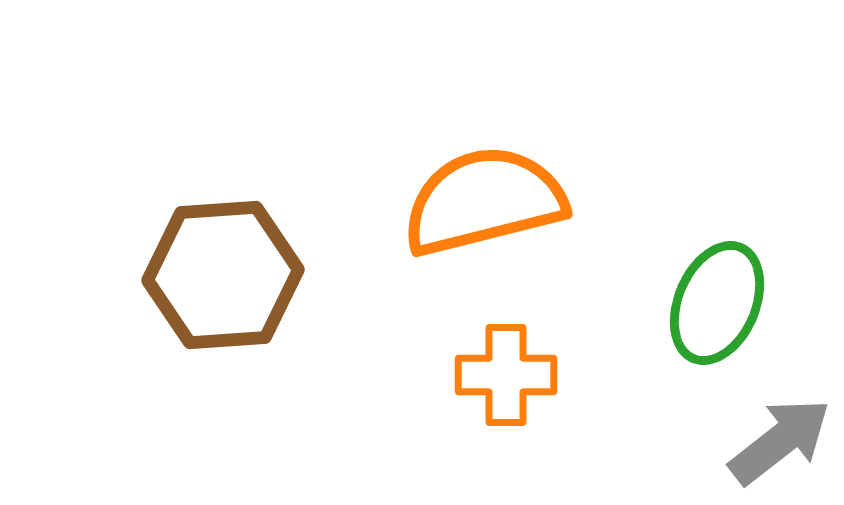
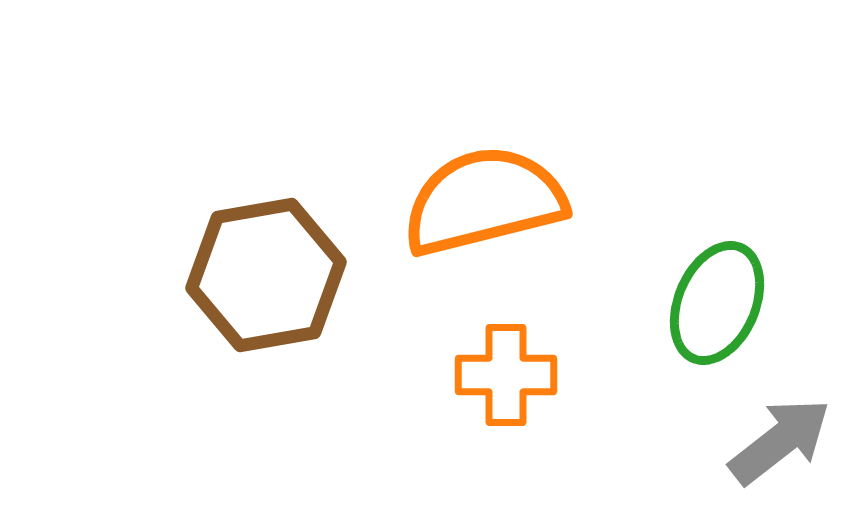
brown hexagon: moved 43 px right; rotated 6 degrees counterclockwise
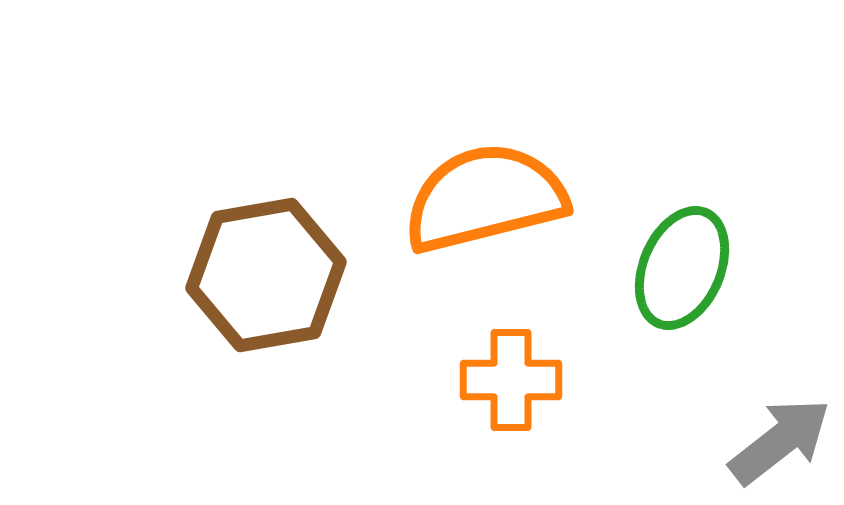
orange semicircle: moved 1 px right, 3 px up
green ellipse: moved 35 px left, 35 px up
orange cross: moved 5 px right, 5 px down
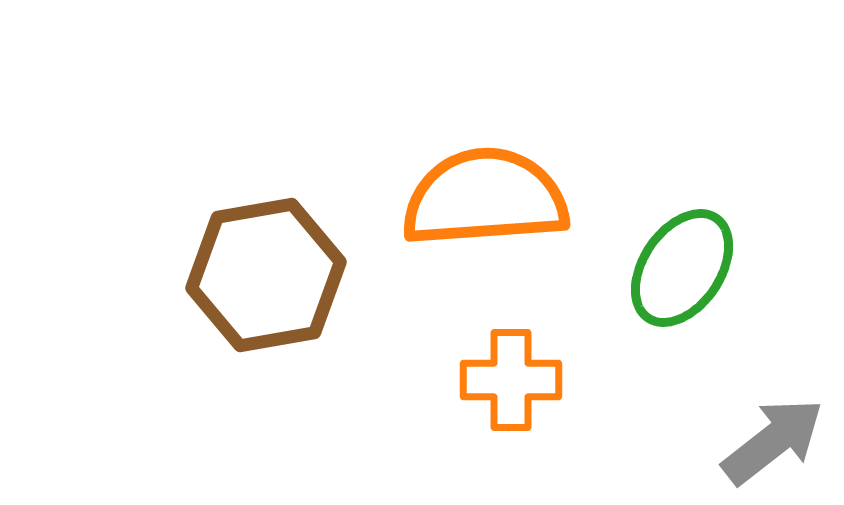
orange semicircle: rotated 10 degrees clockwise
green ellipse: rotated 11 degrees clockwise
gray arrow: moved 7 px left
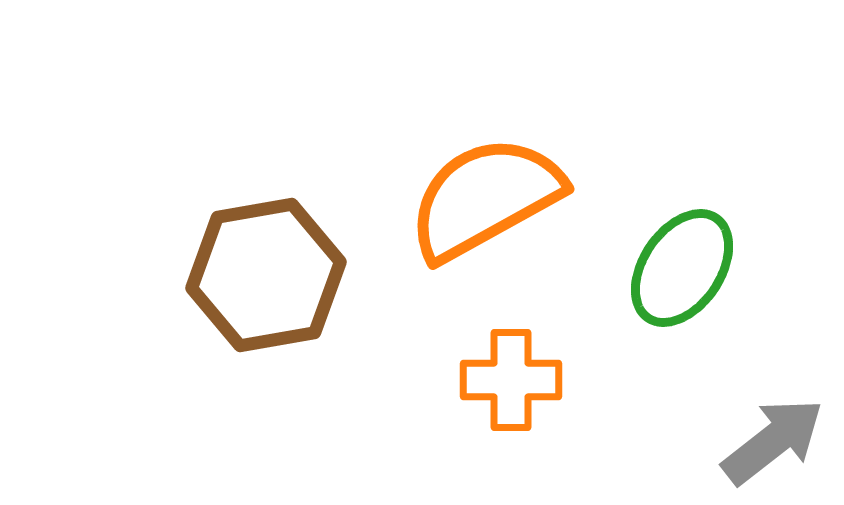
orange semicircle: rotated 25 degrees counterclockwise
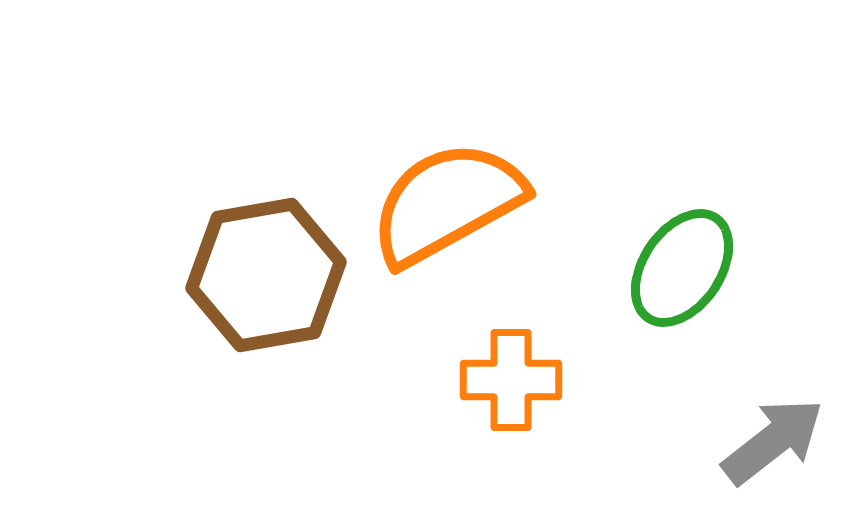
orange semicircle: moved 38 px left, 5 px down
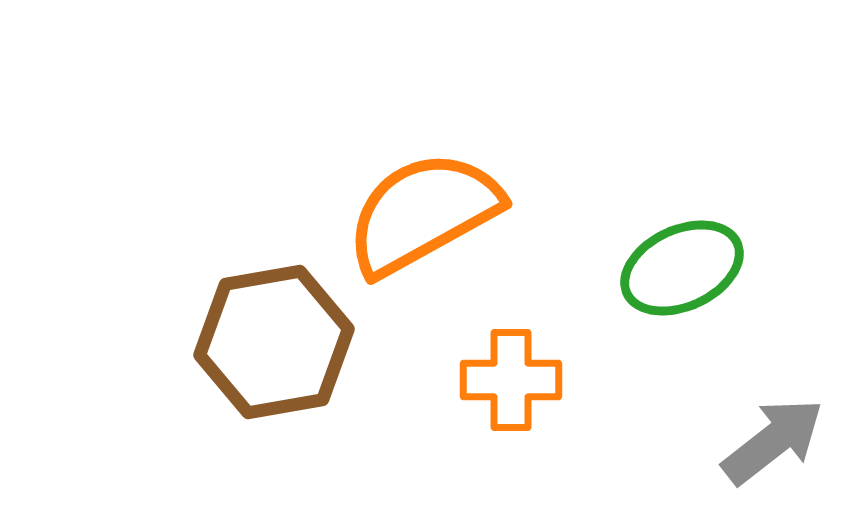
orange semicircle: moved 24 px left, 10 px down
green ellipse: rotated 31 degrees clockwise
brown hexagon: moved 8 px right, 67 px down
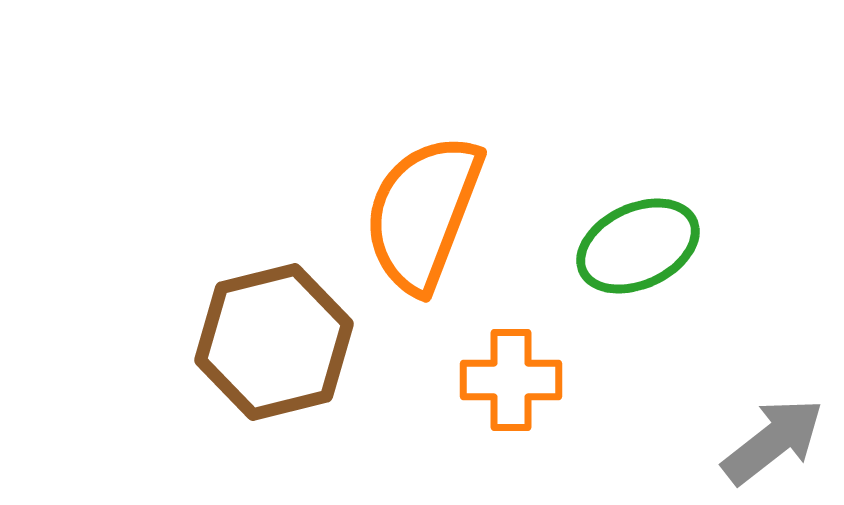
orange semicircle: rotated 40 degrees counterclockwise
green ellipse: moved 44 px left, 22 px up
brown hexagon: rotated 4 degrees counterclockwise
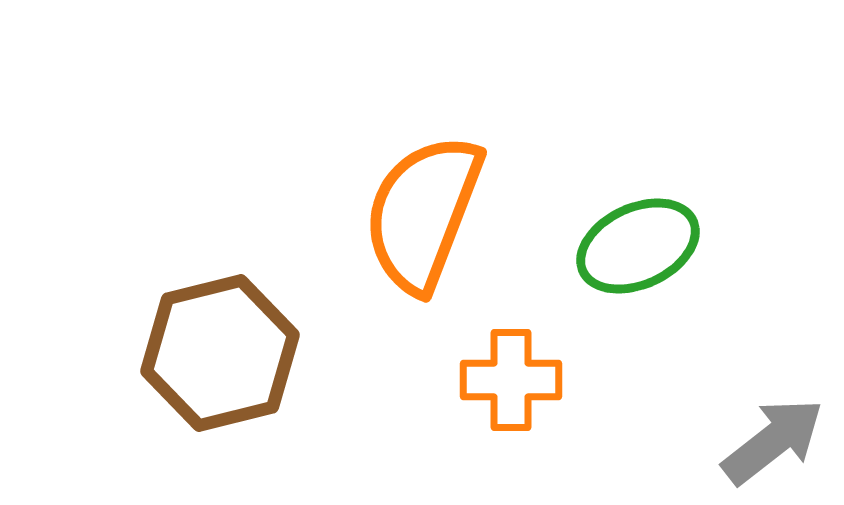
brown hexagon: moved 54 px left, 11 px down
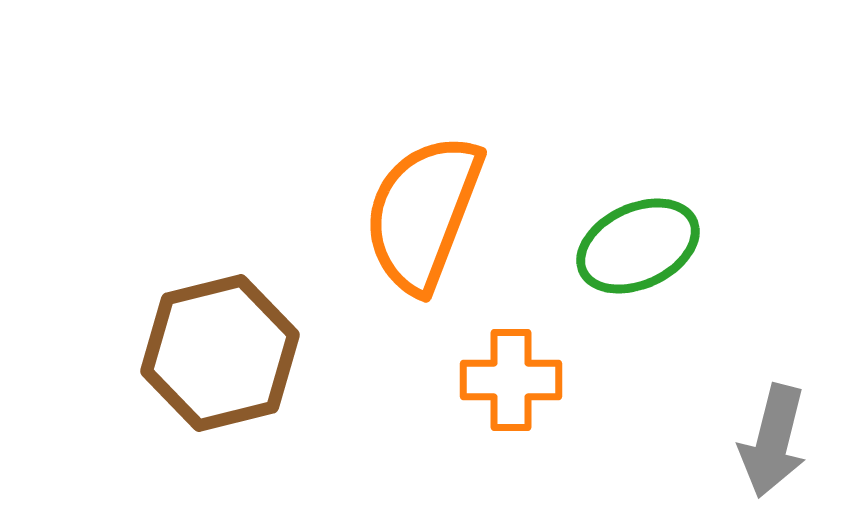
gray arrow: rotated 142 degrees clockwise
